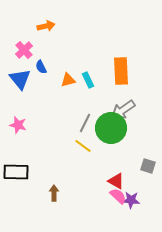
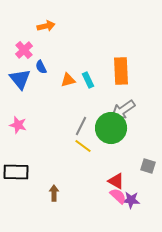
gray line: moved 4 px left, 3 px down
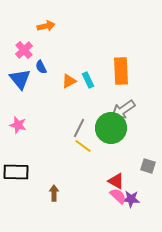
orange triangle: moved 1 px right, 1 px down; rotated 14 degrees counterclockwise
gray line: moved 2 px left, 2 px down
purple star: moved 1 px up
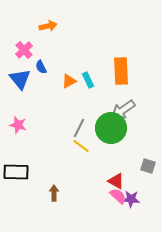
orange arrow: moved 2 px right
yellow line: moved 2 px left
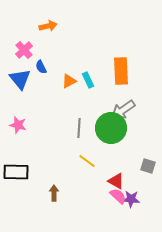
gray line: rotated 24 degrees counterclockwise
yellow line: moved 6 px right, 15 px down
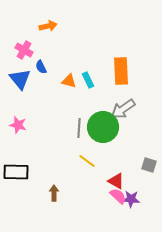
pink cross: rotated 18 degrees counterclockwise
orange triangle: rotated 42 degrees clockwise
gray arrow: moved 1 px up
green circle: moved 8 px left, 1 px up
gray square: moved 1 px right, 1 px up
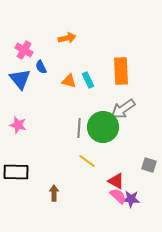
orange arrow: moved 19 px right, 12 px down
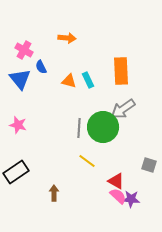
orange arrow: rotated 18 degrees clockwise
black rectangle: rotated 35 degrees counterclockwise
